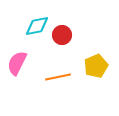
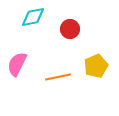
cyan diamond: moved 4 px left, 9 px up
red circle: moved 8 px right, 6 px up
pink semicircle: moved 1 px down
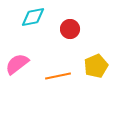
pink semicircle: rotated 25 degrees clockwise
orange line: moved 1 px up
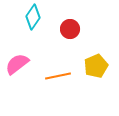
cyan diamond: rotated 45 degrees counterclockwise
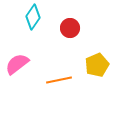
red circle: moved 1 px up
yellow pentagon: moved 1 px right, 1 px up
orange line: moved 1 px right, 4 px down
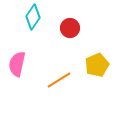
pink semicircle: rotated 40 degrees counterclockwise
orange line: rotated 20 degrees counterclockwise
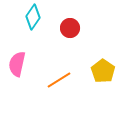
yellow pentagon: moved 6 px right, 6 px down; rotated 15 degrees counterclockwise
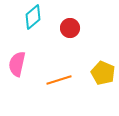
cyan diamond: rotated 15 degrees clockwise
yellow pentagon: moved 2 px down; rotated 10 degrees counterclockwise
orange line: rotated 15 degrees clockwise
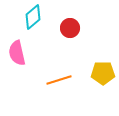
pink semicircle: moved 11 px up; rotated 25 degrees counterclockwise
yellow pentagon: rotated 25 degrees counterclockwise
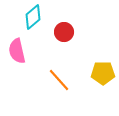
red circle: moved 6 px left, 4 px down
pink semicircle: moved 2 px up
orange line: rotated 65 degrees clockwise
